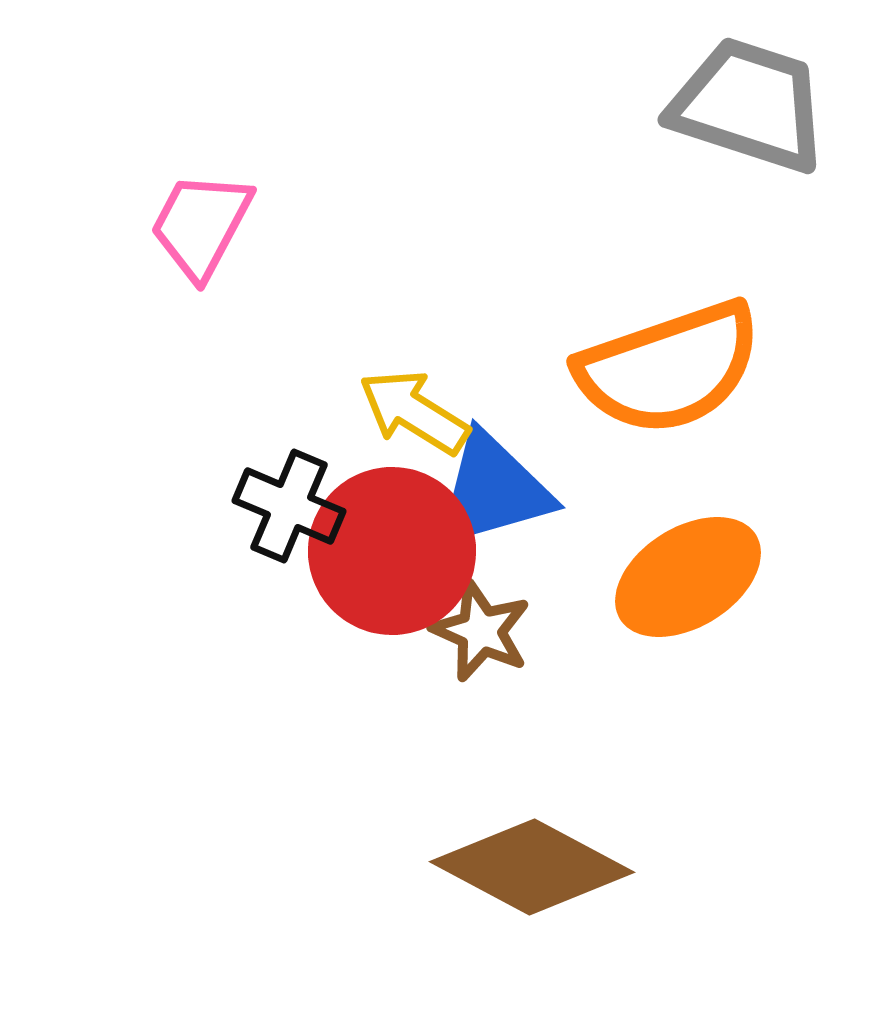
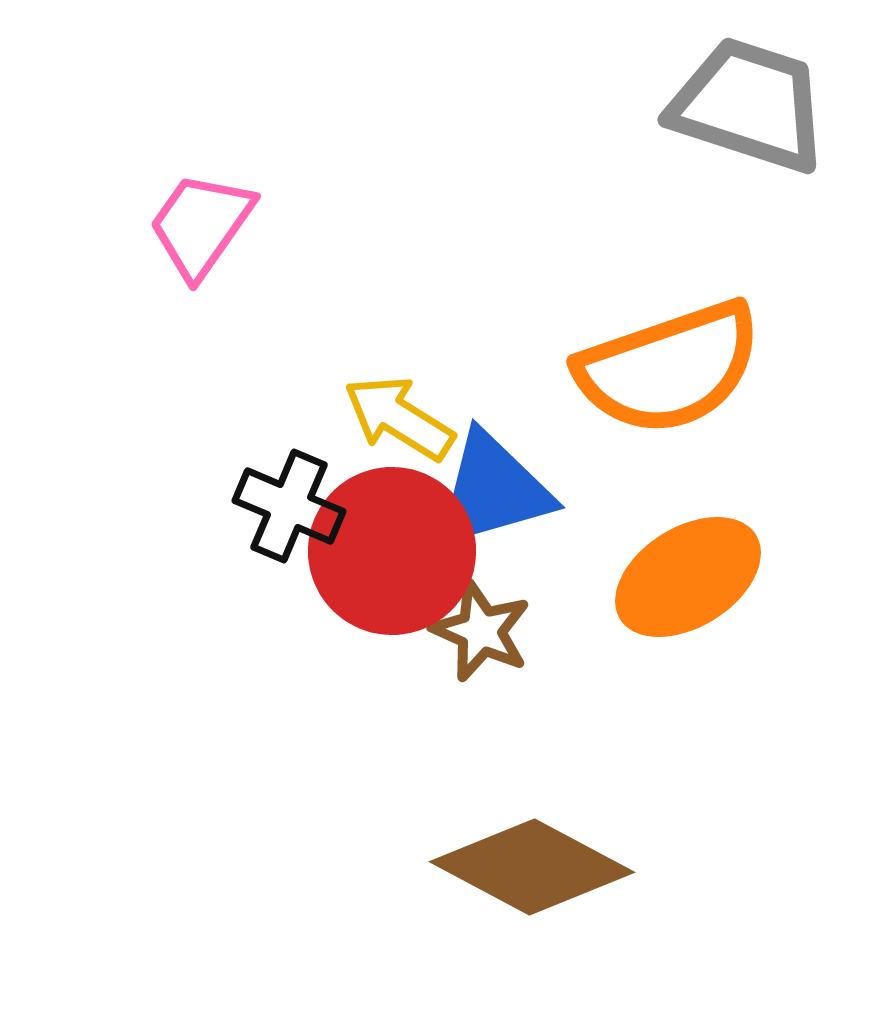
pink trapezoid: rotated 7 degrees clockwise
yellow arrow: moved 15 px left, 6 px down
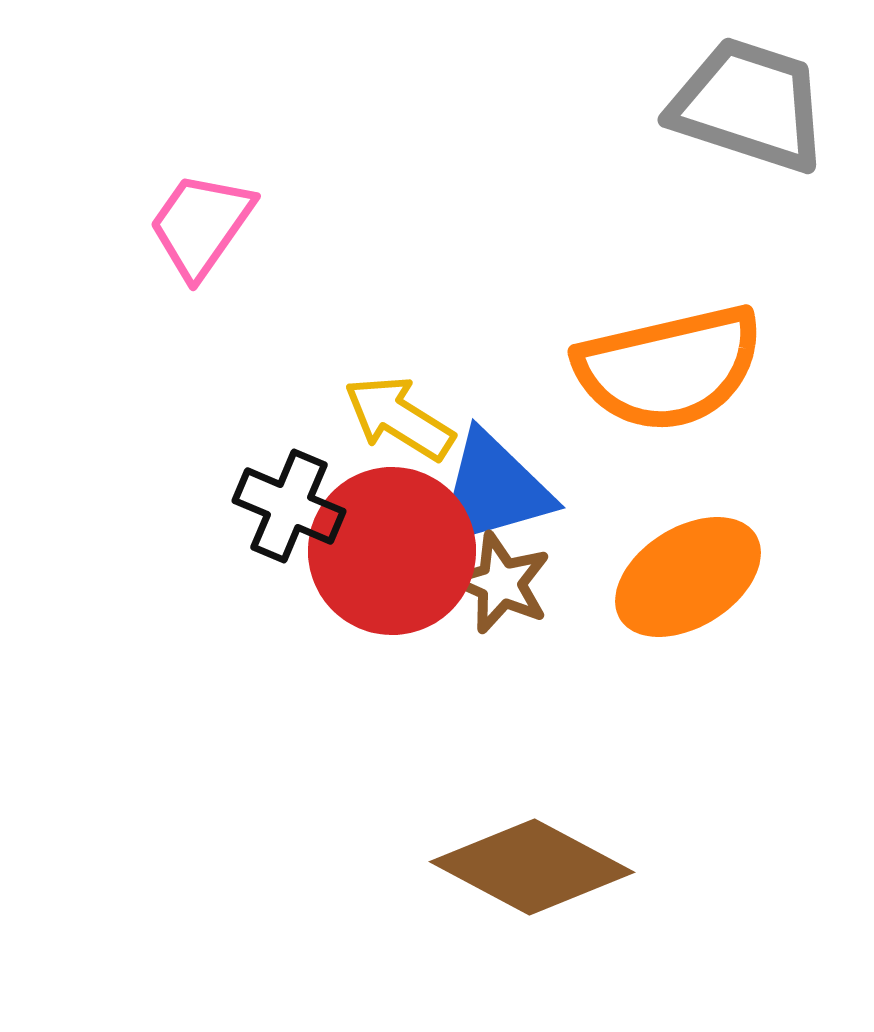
orange semicircle: rotated 6 degrees clockwise
brown star: moved 20 px right, 48 px up
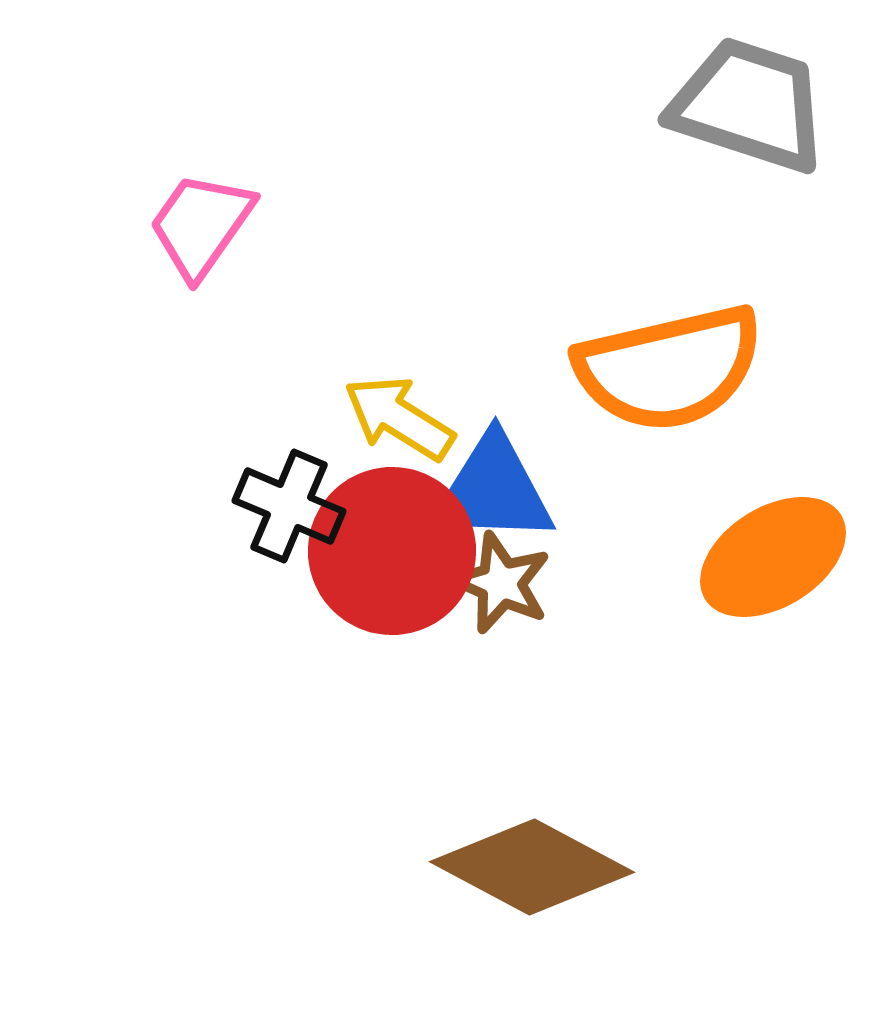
blue triangle: rotated 18 degrees clockwise
orange ellipse: moved 85 px right, 20 px up
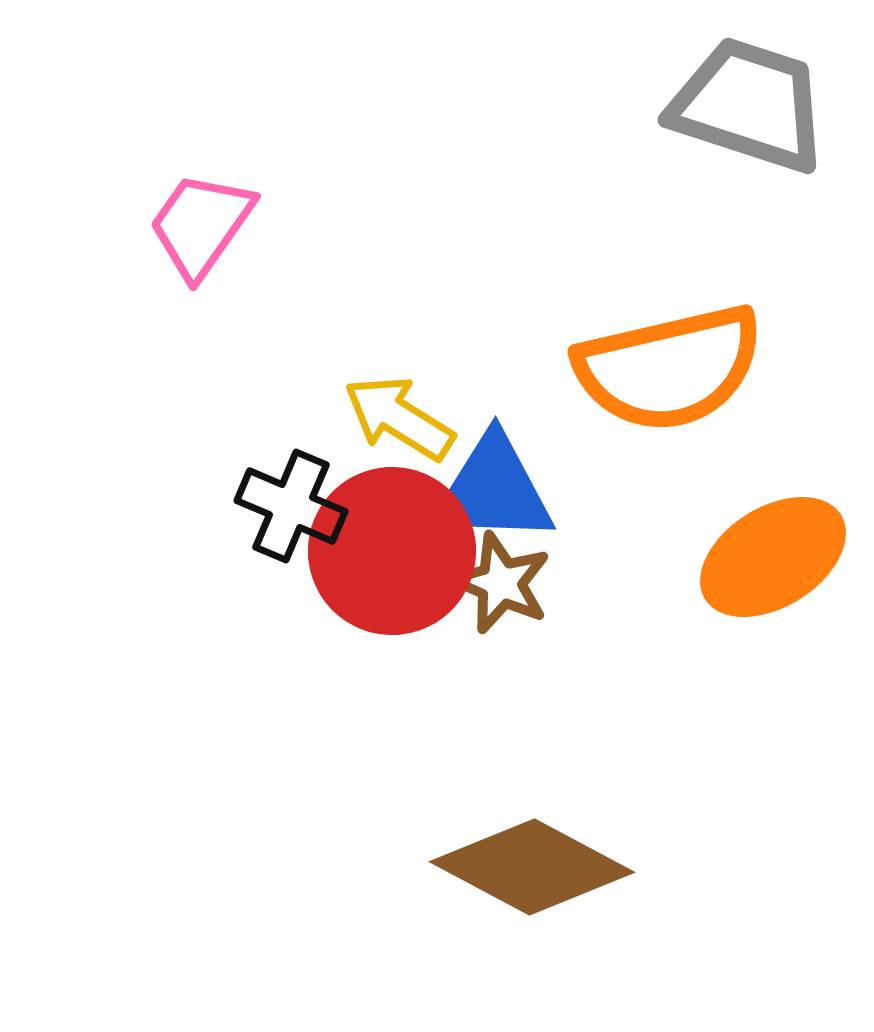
black cross: moved 2 px right
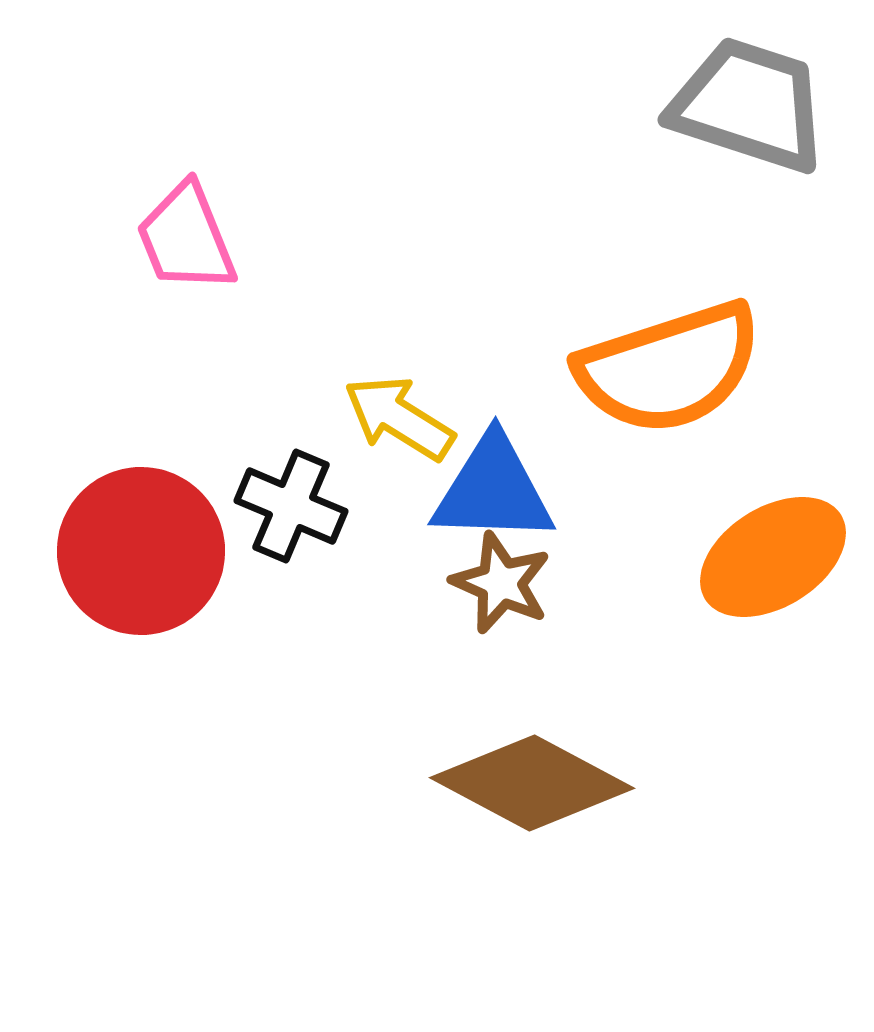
pink trapezoid: moved 15 px left, 13 px down; rotated 57 degrees counterclockwise
orange semicircle: rotated 5 degrees counterclockwise
red circle: moved 251 px left
brown diamond: moved 84 px up
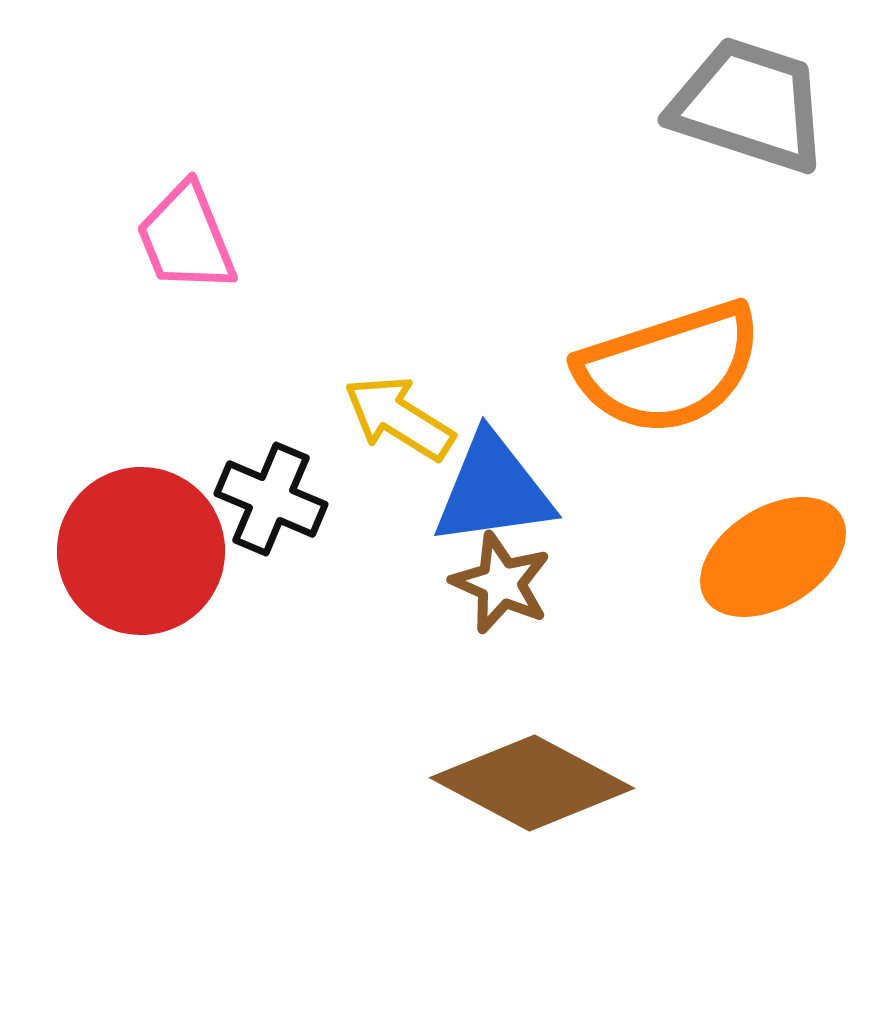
blue triangle: rotated 10 degrees counterclockwise
black cross: moved 20 px left, 7 px up
